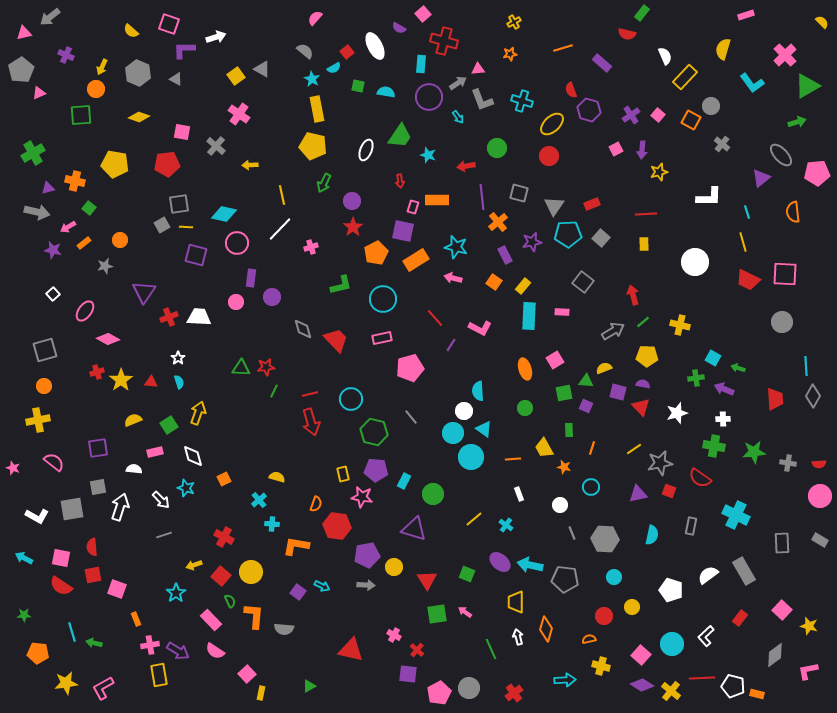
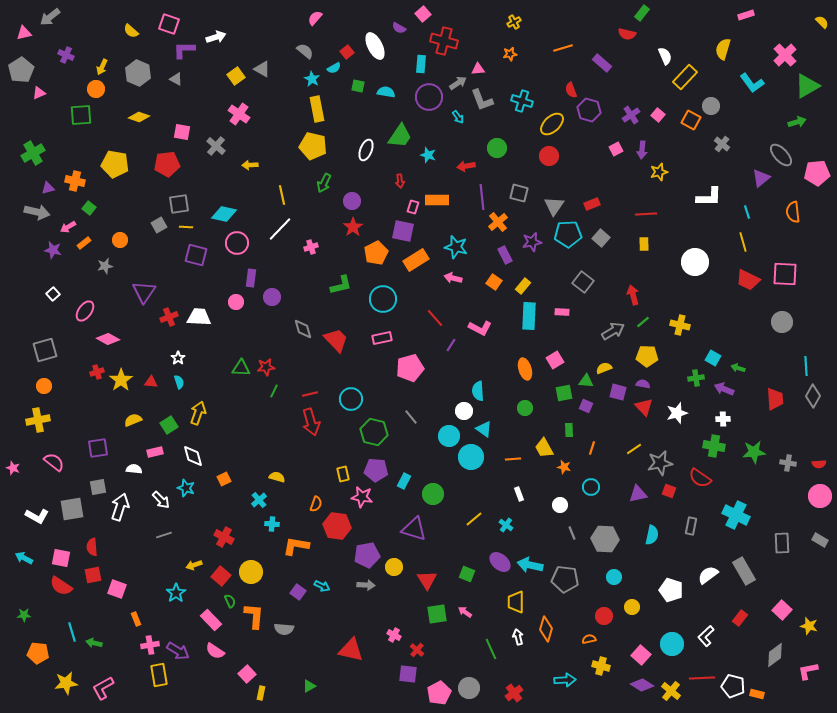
gray square at (162, 225): moved 3 px left
red triangle at (641, 407): moved 3 px right
cyan circle at (453, 433): moved 4 px left, 3 px down
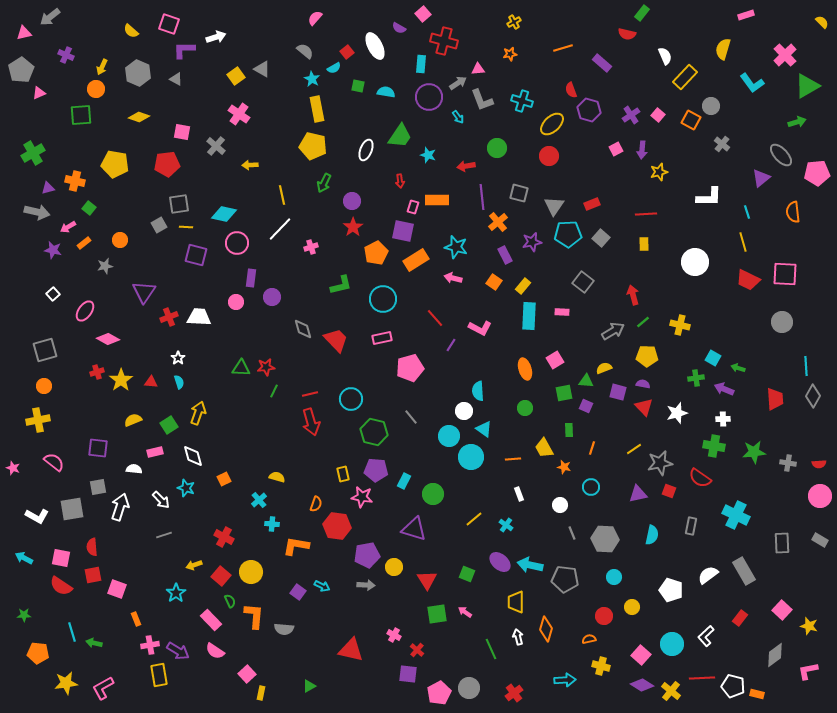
purple square at (98, 448): rotated 15 degrees clockwise
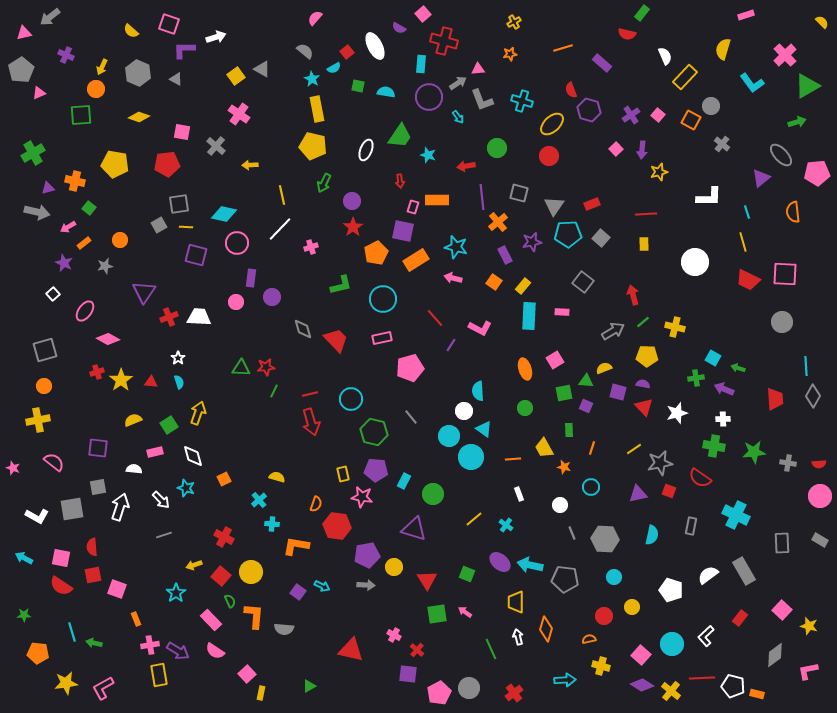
pink square at (616, 149): rotated 16 degrees counterclockwise
purple star at (53, 250): moved 11 px right, 13 px down; rotated 12 degrees clockwise
yellow cross at (680, 325): moved 5 px left, 2 px down
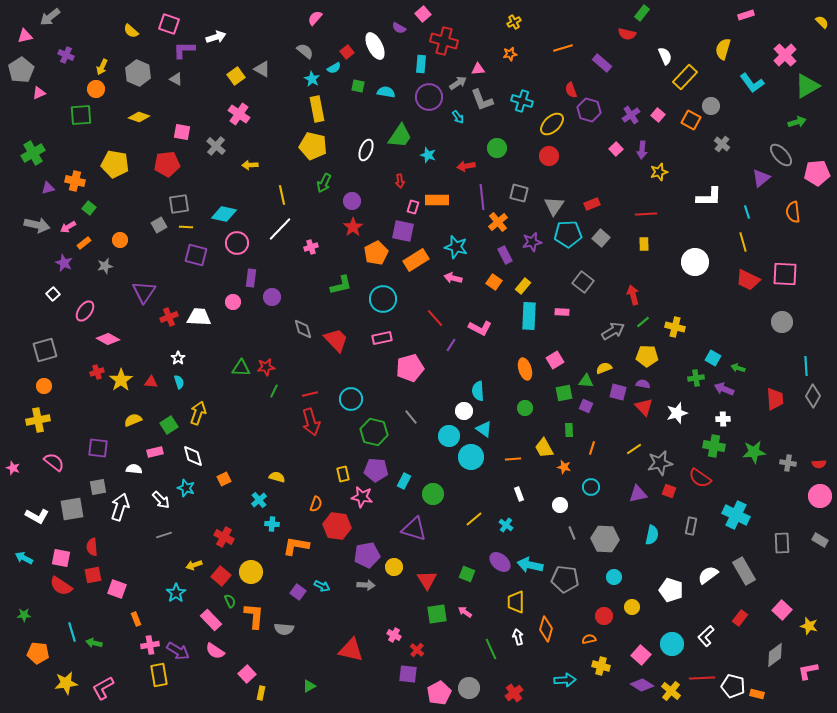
pink triangle at (24, 33): moved 1 px right, 3 px down
gray arrow at (37, 212): moved 13 px down
pink circle at (236, 302): moved 3 px left
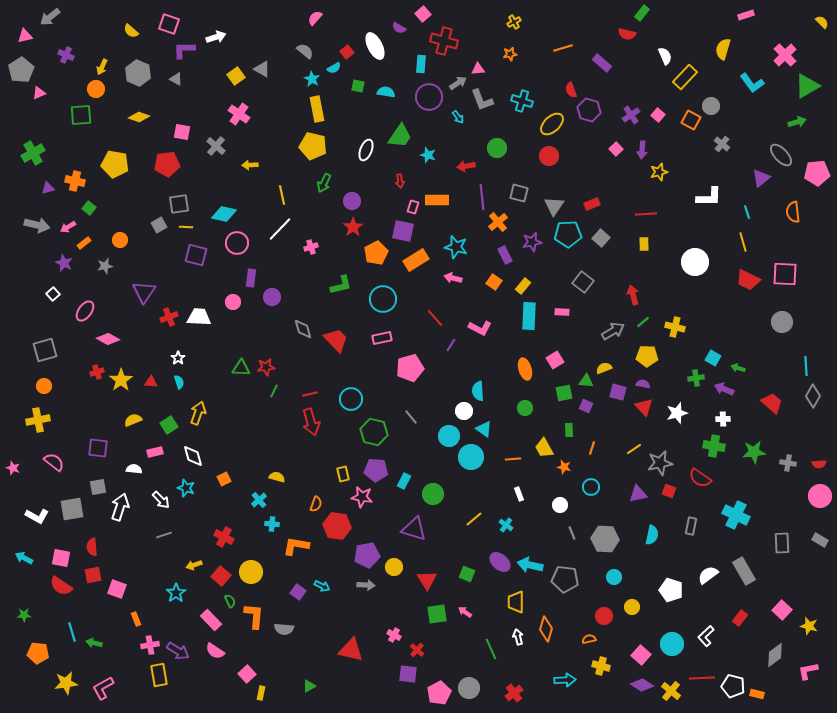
red trapezoid at (775, 399): moved 3 px left, 4 px down; rotated 45 degrees counterclockwise
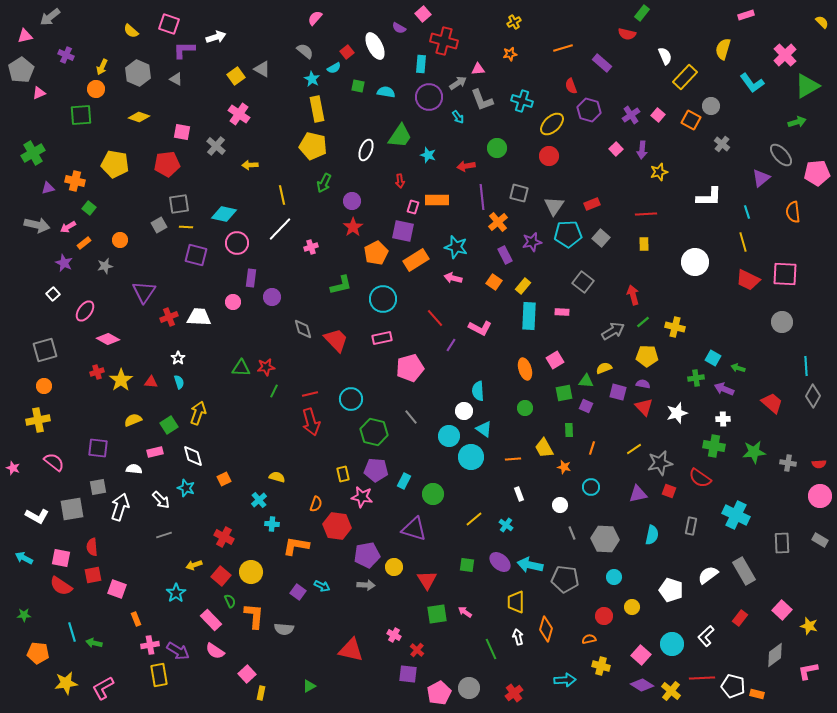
red semicircle at (571, 90): moved 4 px up
green square at (467, 574): moved 9 px up; rotated 14 degrees counterclockwise
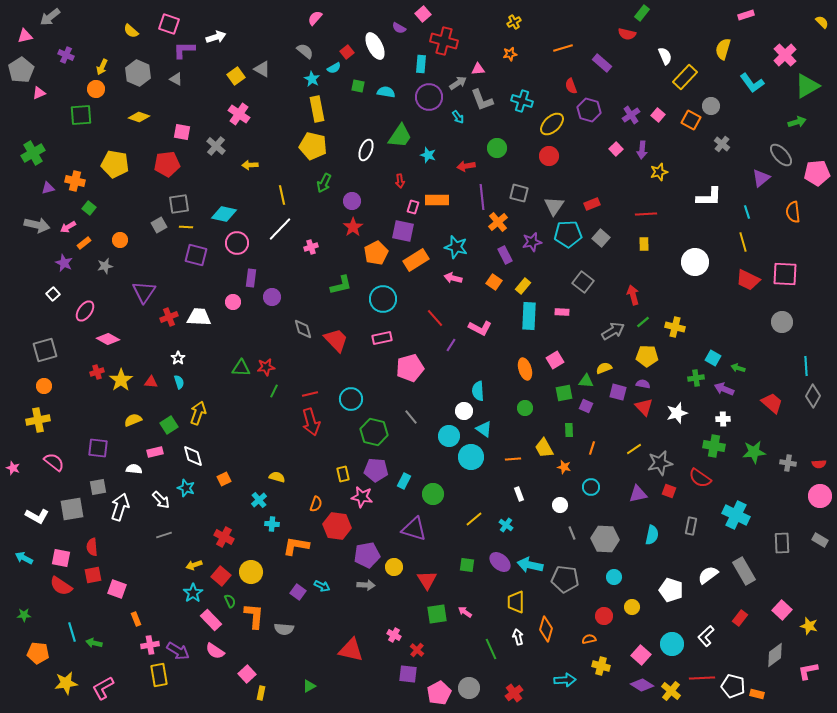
cyan star at (176, 593): moved 17 px right
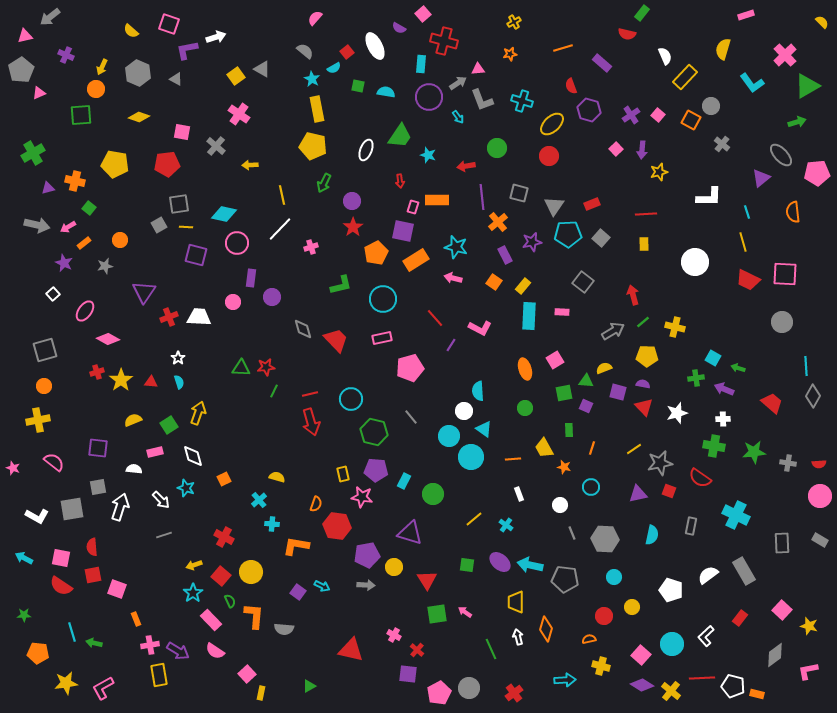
purple L-shape at (184, 50): moved 3 px right; rotated 10 degrees counterclockwise
purple triangle at (414, 529): moved 4 px left, 4 px down
